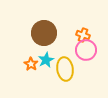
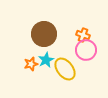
brown circle: moved 1 px down
orange star: rotated 24 degrees clockwise
yellow ellipse: rotated 30 degrees counterclockwise
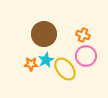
pink circle: moved 6 px down
orange star: rotated 16 degrees clockwise
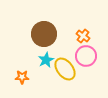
orange cross: moved 1 px down; rotated 16 degrees clockwise
orange star: moved 9 px left, 13 px down
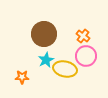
yellow ellipse: rotated 40 degrees counterclockwise
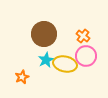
yellow ellipse: moved 5 px up
orange star: rotated 24 degrees counterclockwise
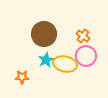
orange star: rotated 24 degrees clockwise
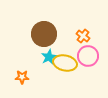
pink circle: moved 2 px right
cyan star: moved 3 px right, 3 px up
yellow ellipse: moved 1 px up
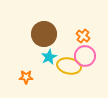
pink circle: moved 3 px left
yellow ellipse: moved 4 px right, 3 px down
orange star: moved 4 px right
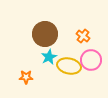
brown circle: moved 1 px right
pink circle: moved 6 px right, 4 px down
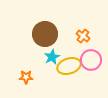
cyan star: moved 3 px right
yellow ellipse: rotated 30 degrees counterclockwise
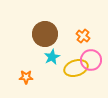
yellow ellipse: moved 7 px right, 2 px down
